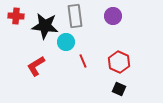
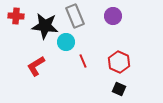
gray rectangle: rotated 15 degrees counterclockwise
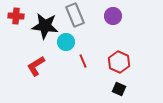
gray rectangle: moved 1 px up
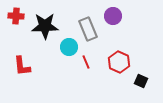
gray rectangle: moved 13 px right, 14 px down
black star: rotated 8 degrees counterclockwise
cyan circle: moved 3 px right, 5 px down
red line: moved 3 px right, 1 px down
red L-shape: moved 14 px left; rotated 65 degrees counterclockwise
black square: moved 22 px right, 8 px up
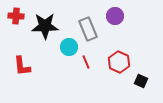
purple circle: moved 2 px right
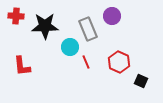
purple circle: moved 3 px left
cyan circle: moved 1 px right
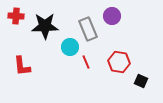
red hexagon: rotated 15 degrees counterclockwise
